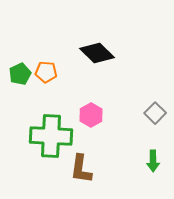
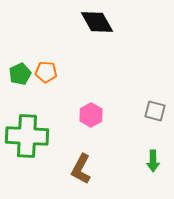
black diamond: moved 31 px up; rotated 16 degrees clockwise
gray square: moved 2 px up; rotated 30 degrees counterclockwise
green cross: moved 24 px left
brown L-shape: rotated 20 degrees clockwise
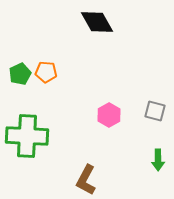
pink hexagon: moved 18 px right
green arrow: moved 5 px right, 1 px up
brown L-shape: moved 5 px right, 11 px down
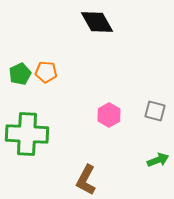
green cross: moved 2 px up
green arrow: rotated 110 degrees counterclockwise
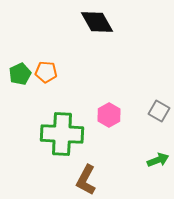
gray square: moved 4 px right; rotated 15 degrees clockwise
green cross: moved 35 px right
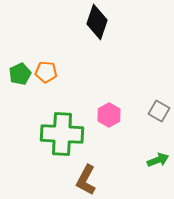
black diamond: rotated 48 degrees clockwise
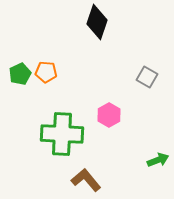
gray square: moved 12 px left, 34 px up
brown L-shape: rotated 112 degrees clockwise
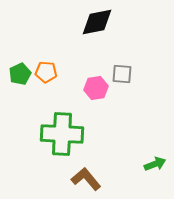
black diamond: rotated 60 degrees clockwise
gray square: moved 25 px left, 3 px up; rotated 25 degrees counterclockwise
pink hexagon: moved 13 px left, 27 px up; rotated 20 degrees clockwise
green arrow: moved 3 px left, 4 px down
brown L-shape: moved 1 px up
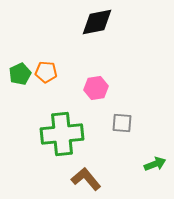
gray square: moved 49 px down
green cross: rotated 9 degrees counterclockwise
